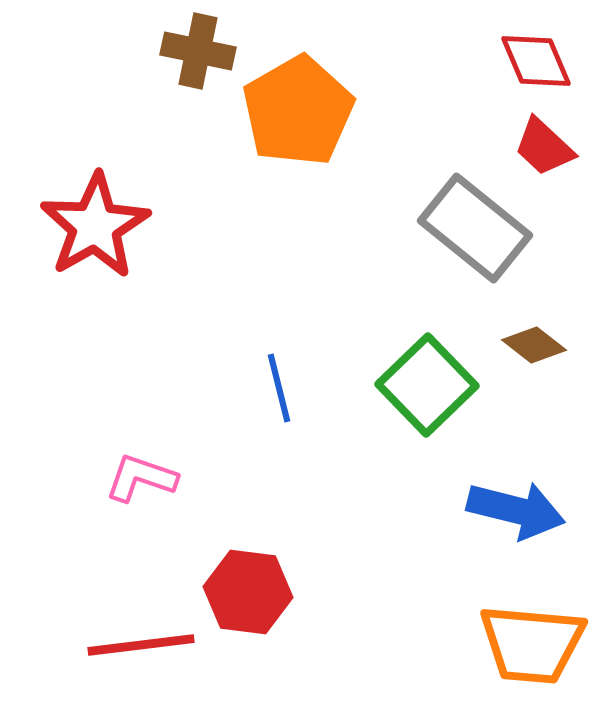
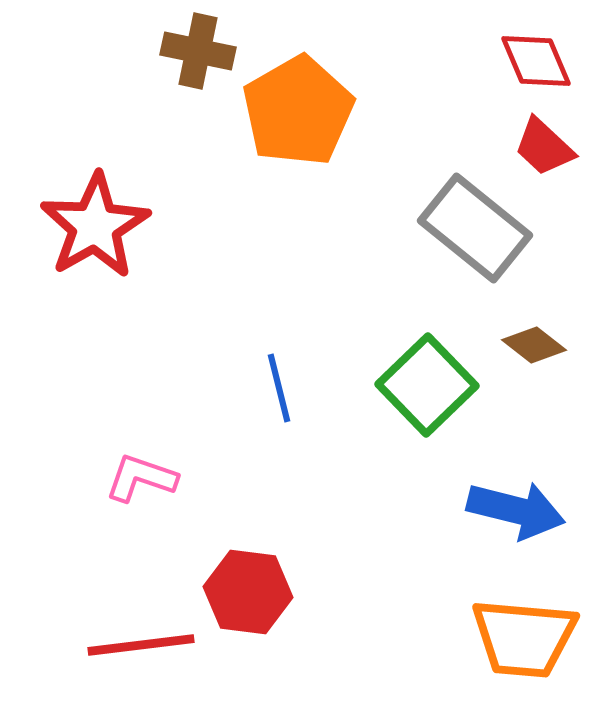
orange trapezoid: moved 8 px left, 6 px up
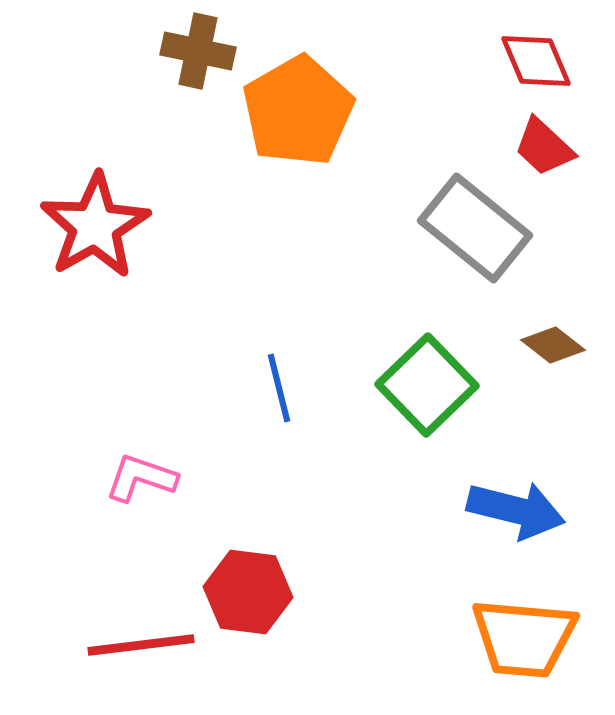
brown diamond: moved 19 px right
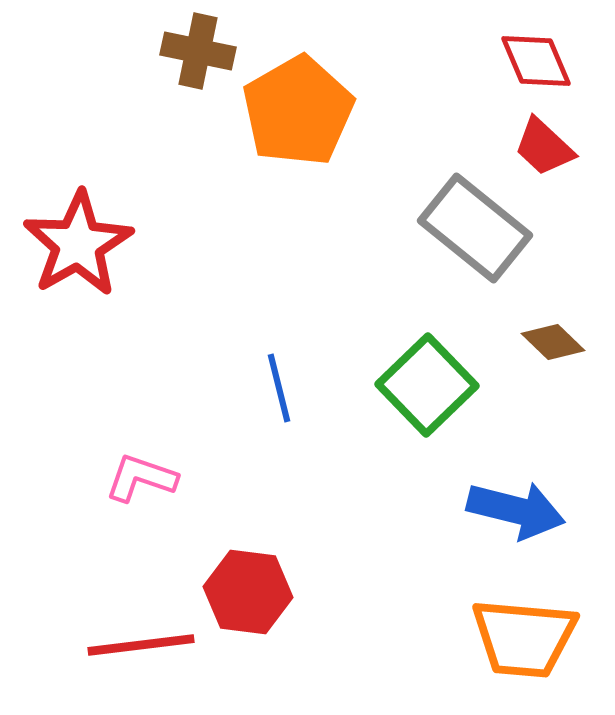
red star: moved 17 px left, 18 px down
brown diamond: moved 3 px up; rotated 6 degrees clockwise
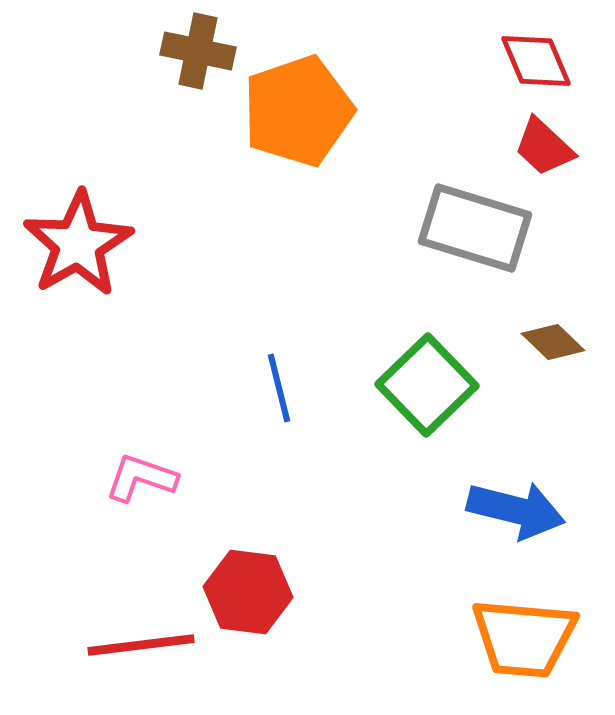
orange pentagon: rotated 11 degrees clockwise
gray rectangle: rotated 22 degrees counterclockwise
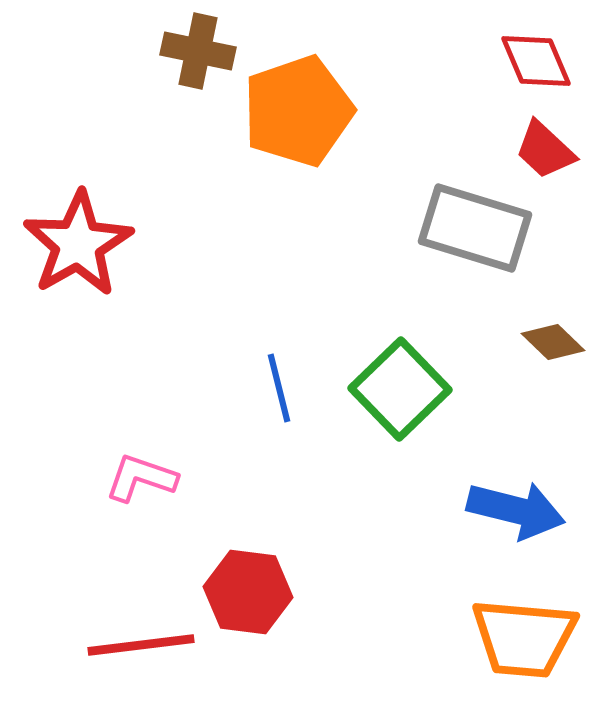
red trapezoid: moved 1 px right, 3 px down
green square: moved 27 px left, 4 px down
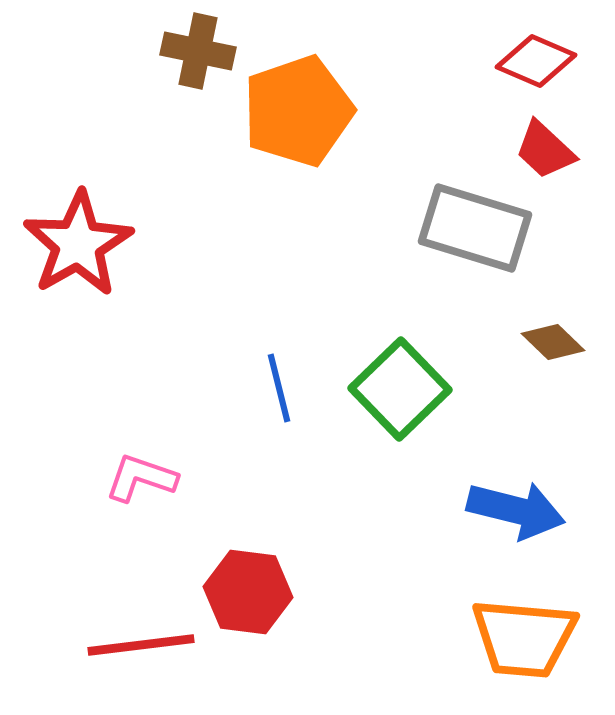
red diamond: rotated 44 degrees counterclockwise
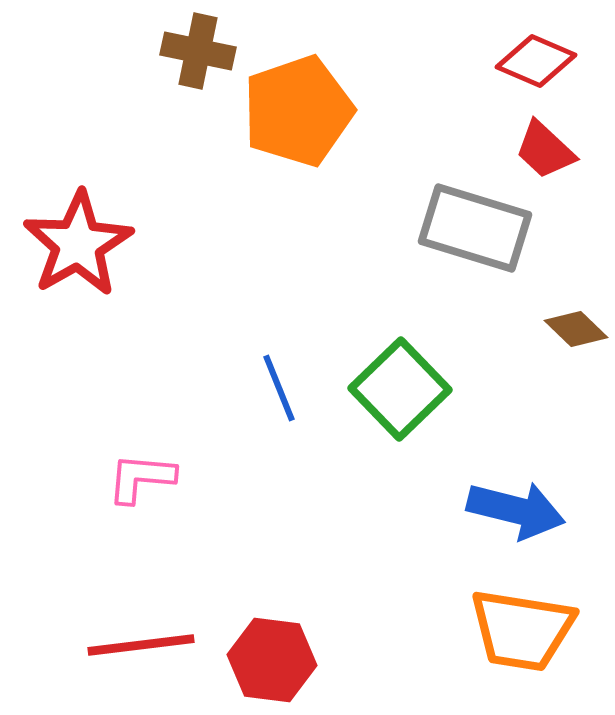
brown diamond: moved 23 px right, 13 px up
blue line: rotated 8 degrees counterclockwise
pink L-shape: rotated 14 degrees counterclockwise
red hexagon: moved 24 px right, 68 px down
orange trapezoid: moved 2 px left, 8 px up; rotated 4 degrees clockwise
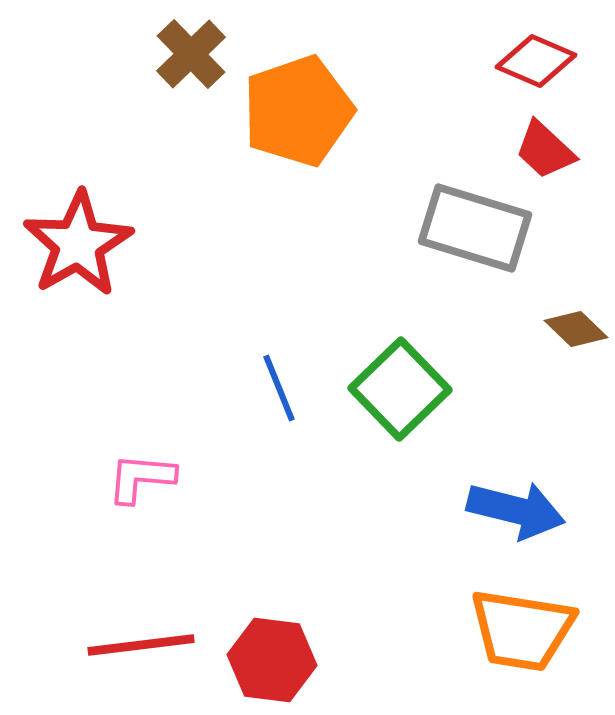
brown cross: moved 7 px left, 3 px down; rotated 34 degrees clockwise
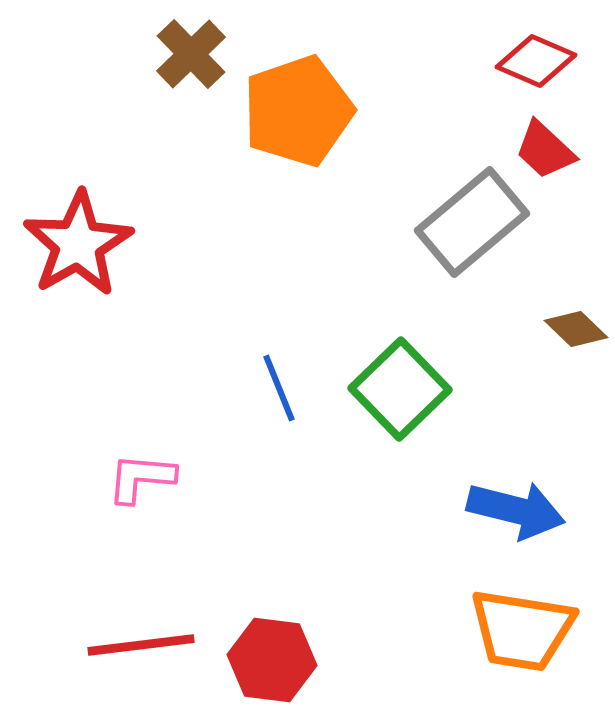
gray rectangle: moved 3 px left, 6 px up; rotated 57 degrees counterclockwise
